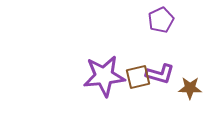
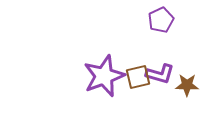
purple star: rotated 15 degrees counterclockwise
brown star: moved 3 px left, 3 px up
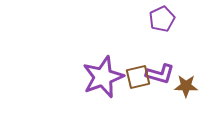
purple pentagon: moved 1 px right, 1 px up
purple star: moved 1 px left, 1 px down
brown star: moved 1 px left, 1 px down
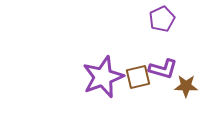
purple L-shape: moved 3 px right, 5 px up
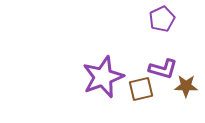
brown square: moved 3 px right, 12 px down
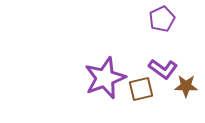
purple L-shape: rotated 20 degrees clockwise
purple star: moved 2 px right, 1 px down
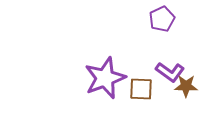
purple L-shape: moved 7 px right, 3 px down
brown square: rotated 15 degrees clockwise
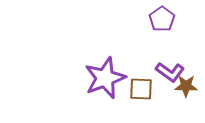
purple pentagon: rotated 10 degrees counterclockwise
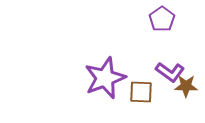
brown square: moved 3 px down
